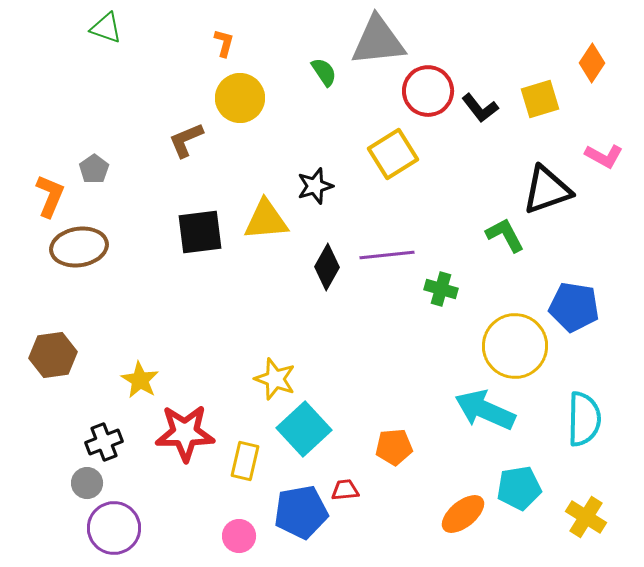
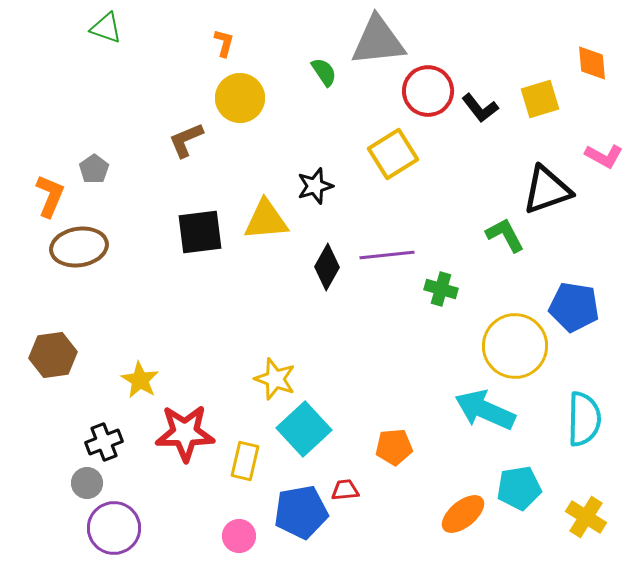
orange diamond at (592, 63): rotated 39 degrees counterclockwise
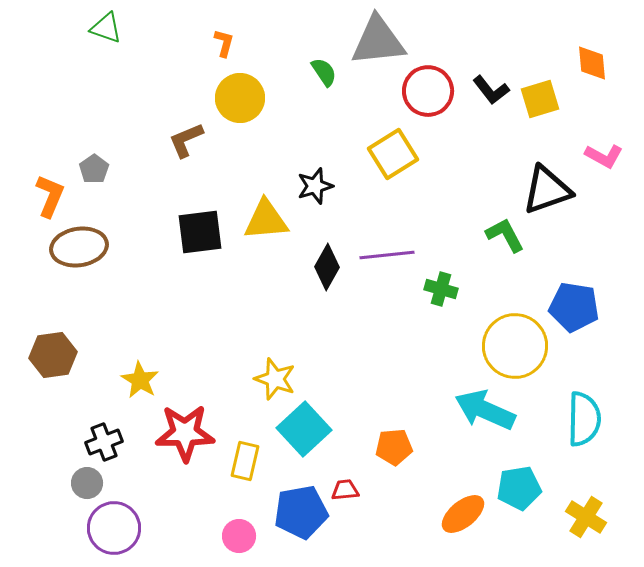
black L-shape at (480, 108): moved 11 px right, 18 px up
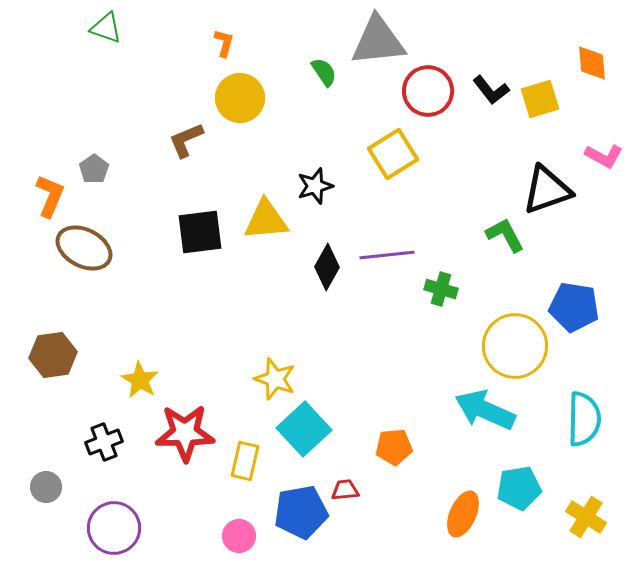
brown ellipse at (79, 247): moved 5 px right, 1 px down; rotated 36 degrees clockwise
gray circle at (87, 483): moved 41 px left, 4 px down
orange ellipse at (463, 514): rotated 27 degrees counterclockwise
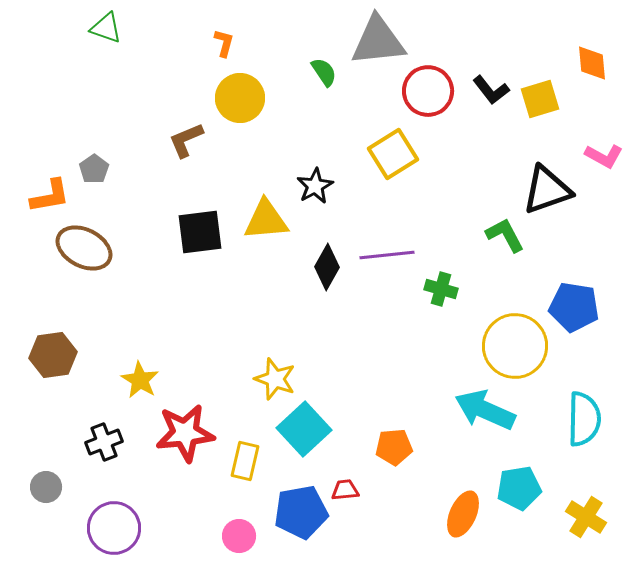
black star at (315, 186): rotated 12 degrees counterclockwise
orange L-shape at (50, 196): rotated 57 degrees clockwise
red star at (185, 433): rotated 6 degrees counterclockwise
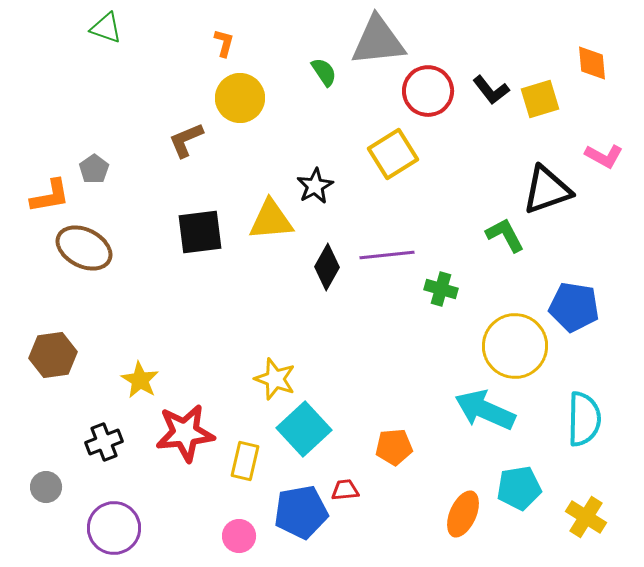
yellow triangle at (266, 220): moved 5 px right
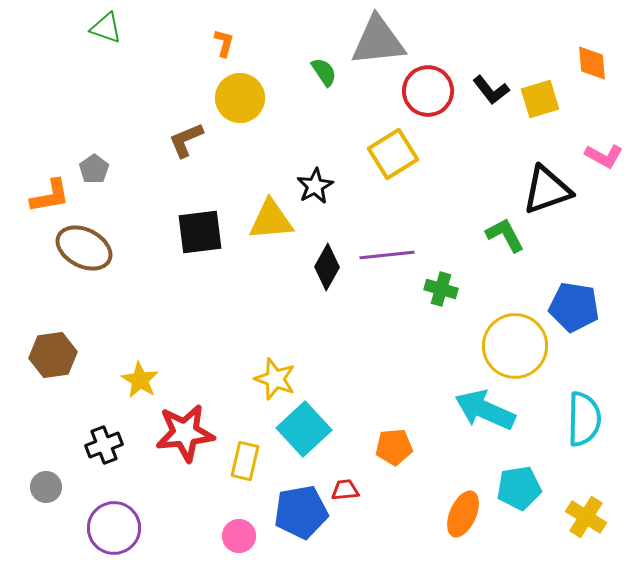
black cross at (104, 442): moved 3 px down
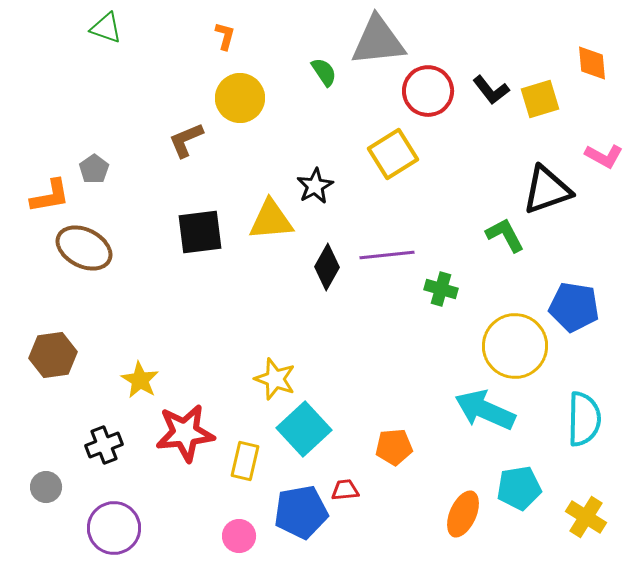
orange L-shape at (224, 43): moved 1 px right, 7 px up
